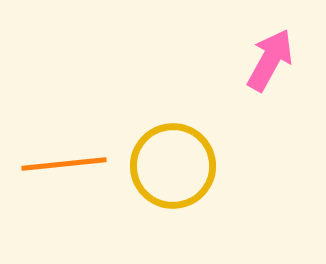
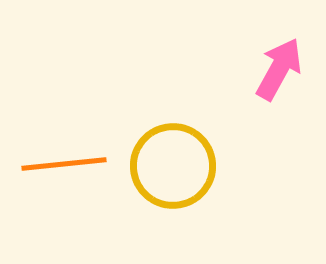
pink arrow: moved 9 px right, 9 px down
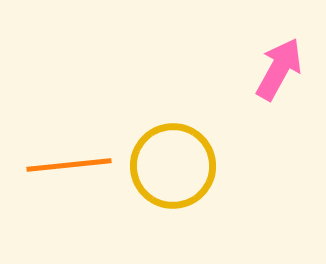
orange line: moved 5 px right, 1 px down
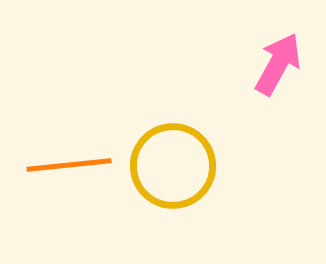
pink arrow: moved 1 px left, 5 px up
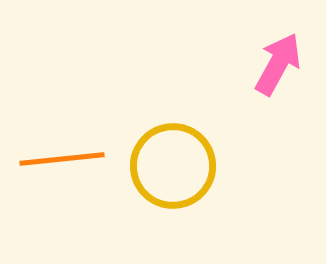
orange line: moved 7 px left, 6 px up
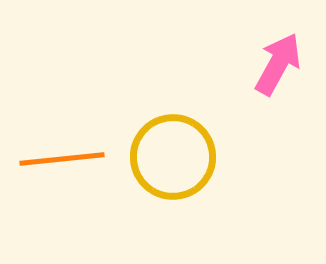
yellow circle: moved 9 px up
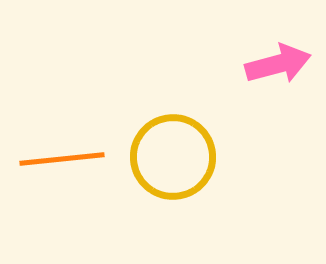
pink arrow: rotated 46 degrees clockwise
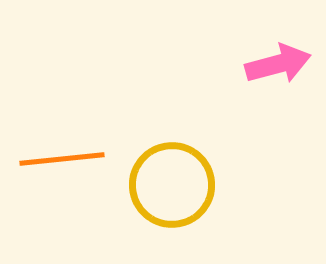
yellow circle: moved 1 px left, 28 px down
